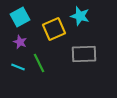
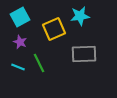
cyan star: rotated 24 degrees counterclockwise
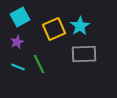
cyan star: moved 10 px down; rotated 24 degrees counterclockwise
purple star: moved 3 px left; rotated 24 degrees clockwise
green line: moved 1 px down
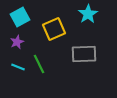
cyan star: moved 8 px right, 12 px up
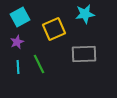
cyan star: moved 3 px left; rotated 24 degrees clockwise
cyan line: rotated 64 degrees clockwise
